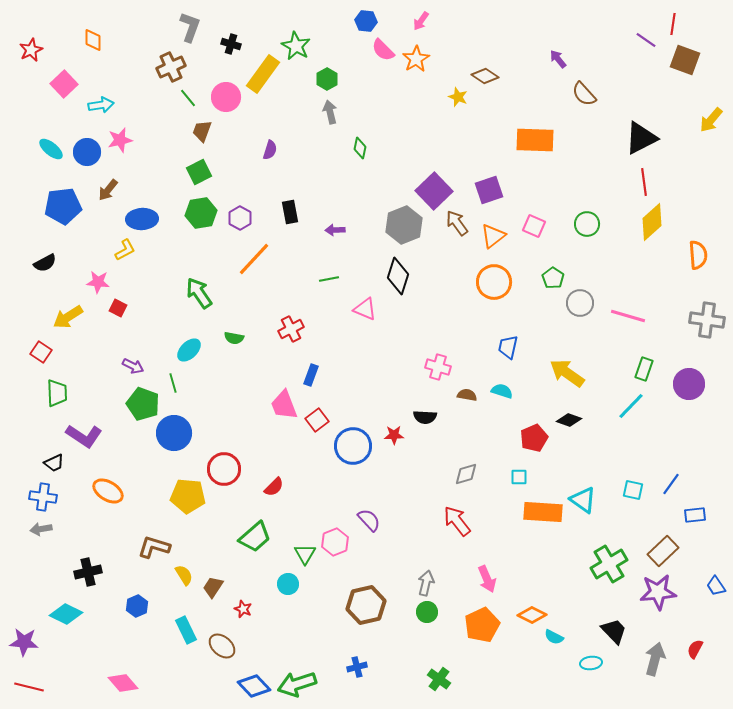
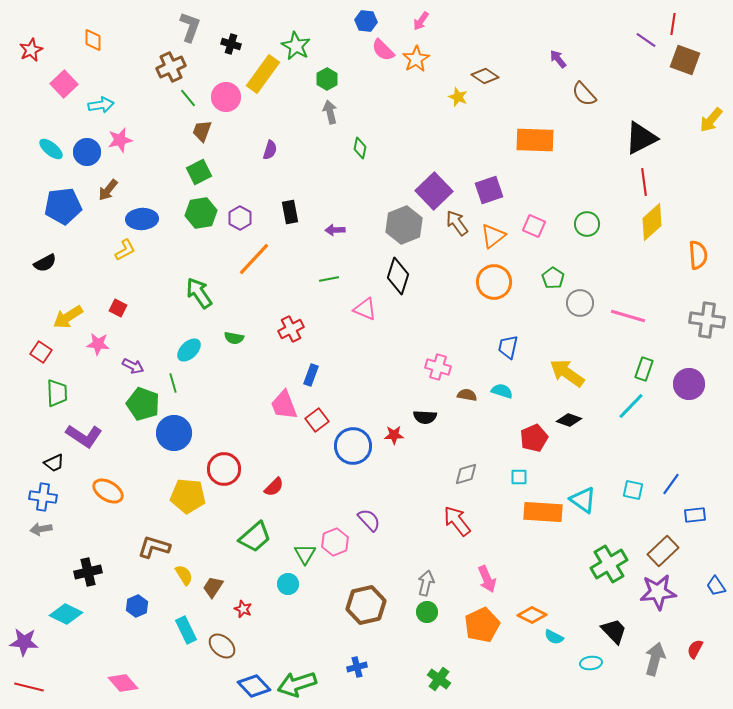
pink star at (98, 282): moved 62 px down
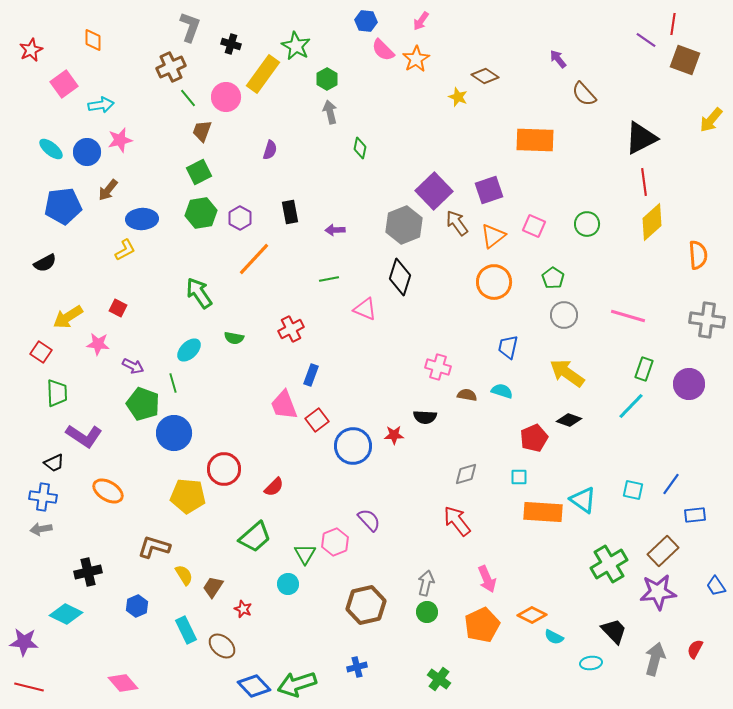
pink square at (64, 84): rotated 8 degrees clockwise
black diamond at (398, 276): moved 2 px right, 1 px down
gray circle at (580, 303): moved 16 px left, 12 px down
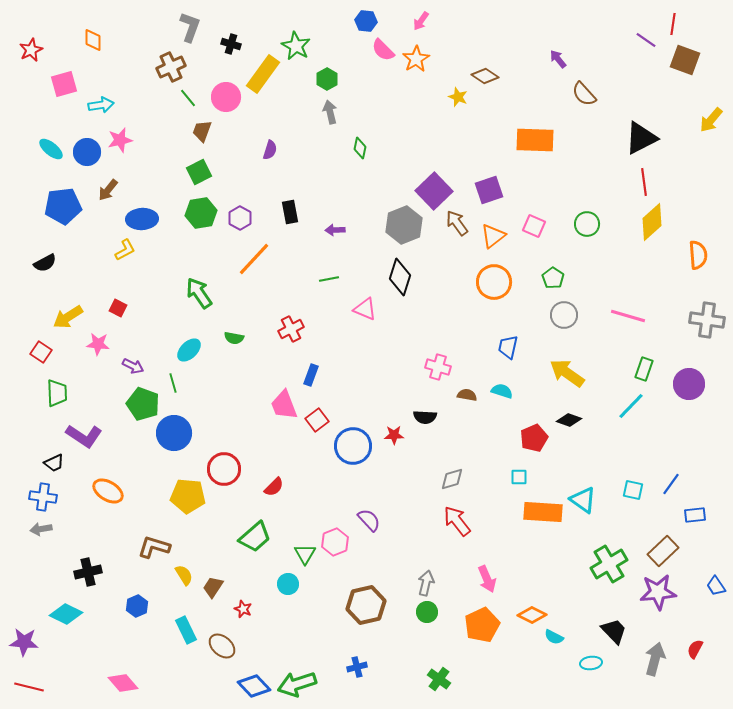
pink square at (64, 84): rotated 20 degrees clockwise
gray diamond at (466, 474): moved 14 px left, 5 px down
